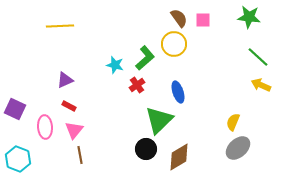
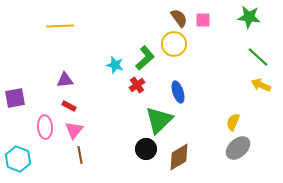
purple triangle: rotated 18 degrees clockwise
purple square: moved 11 px up; rotated 35 degrees counterclockwise
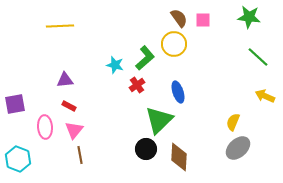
yellow arrow: moved 4 px right, 11 px down
purple square: moved 6 px down
brown diamond: rotated 56 degrees counterclockwise
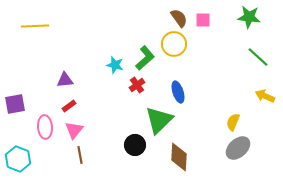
yellow line: moved 25 px left
red rectangle: rotated 64 degrees counterclockwise
black circle: moved 11 px left, 4 px up
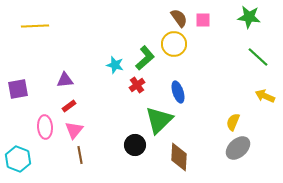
purple square: moved 3 px right, 15 px up
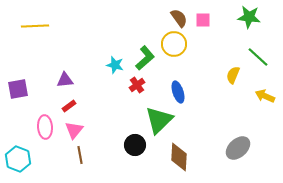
yellow semicircle: moved 47 px up
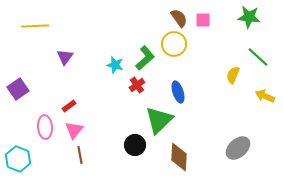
purple triangle: moved 23 px up; rotated 48 degrees counterclockwise
purple square: rotated 25 degrees counterclockwise
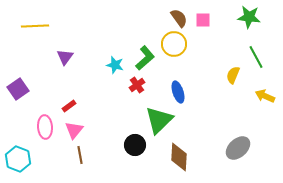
green line: moved 2 px left; rotated 20 degrees clockwise
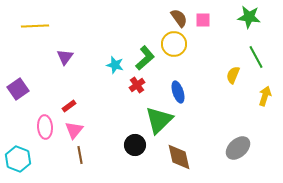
yellow arrow: rotated 84 degrees clockwise
brown diamond: rotated 16 degrees counterclockwise
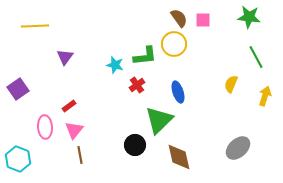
green L-shape: moved 2 px up; rotated 35 degrees clockwise
yellow semicircle: moved 2 px left, 9 px down
